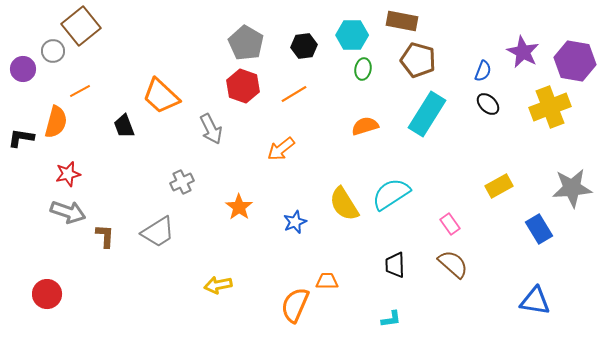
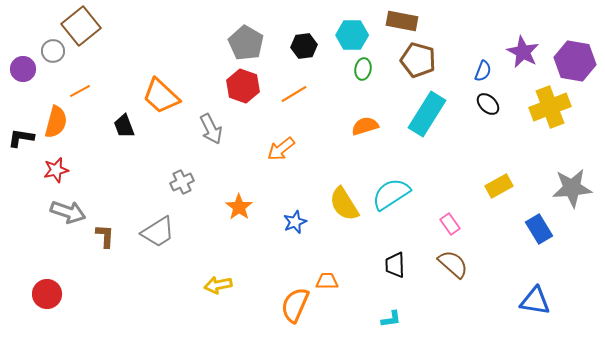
red star at (68, 174): moved 12 px left, 4 px up
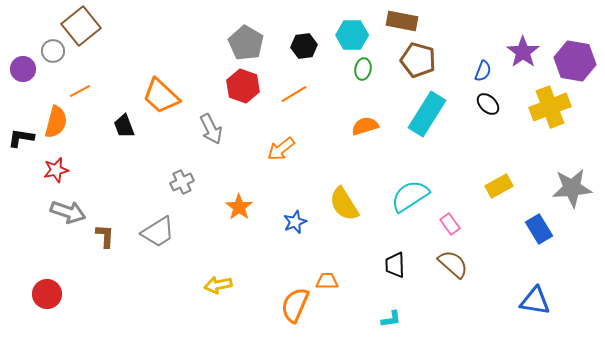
purple star at (523, 52): rotated 8 degrees clockwise
cyan semicircle at (391, 194): moved 19 px right, 2 px down
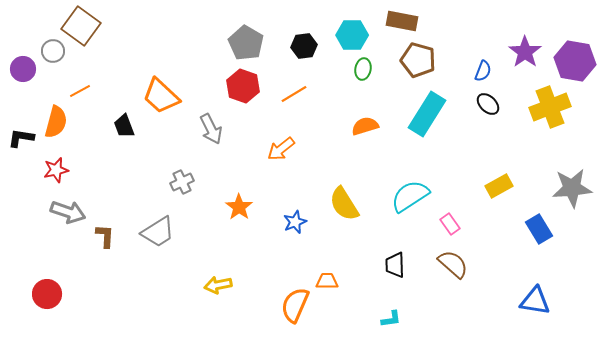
brown square at (81, 26): rotated 15 degrees counterclockwise
purple star at (523, 52): moved 2 px right
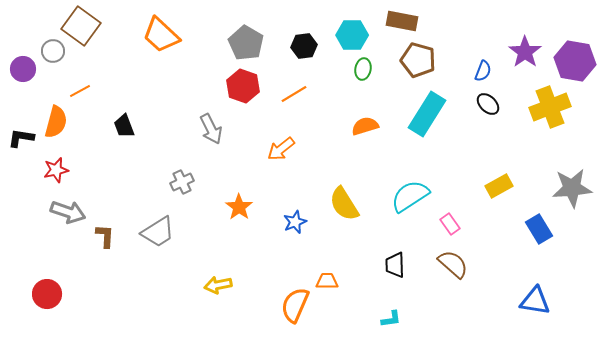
orange trapezoid at (161, 96): moved 61 px up
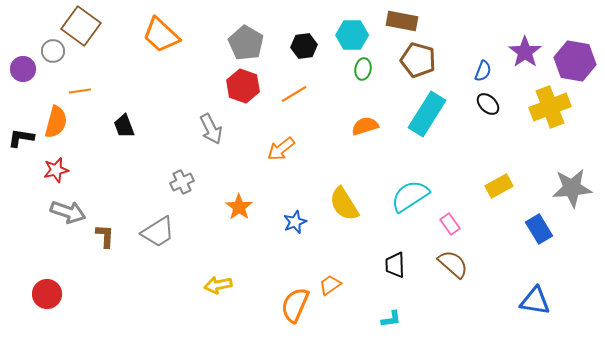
orange line at (80, 91): rotated 20 degrees clockwise
orange trapezoid at (327, 281): moved 3 px right, 4 px down; rotated 35 degrees counterclockwise
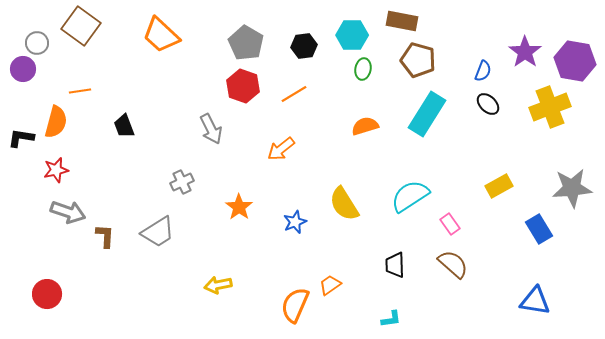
gray circle at (53, 51): moved 16 px left, 8 px up
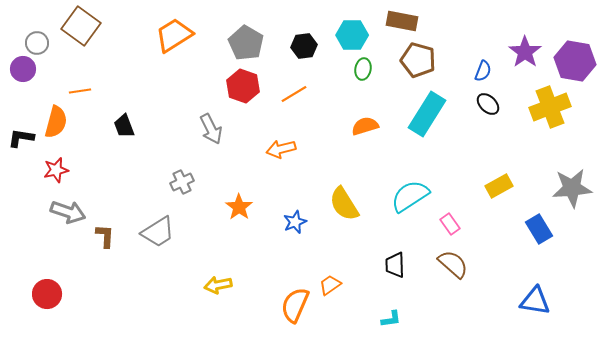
orange trapezoid at (161, 35): moved 13 px right; rotated 105 degrees clockwise
orange arrow at (281, 149): rotated 24 degrees clockwise
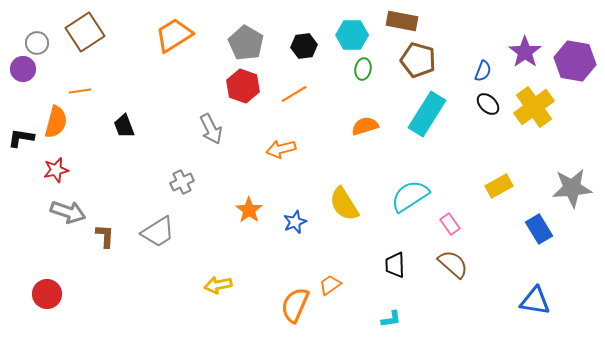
brown square at (81, 26): moved 4 px right, 6 px down; rotated 21 degrees clockwise
yellow cross at (550, 107): moved 16 px left; rotated 15 degrees counterclockwise
orange star at (239, 207): moved 10 px right, 3 px down
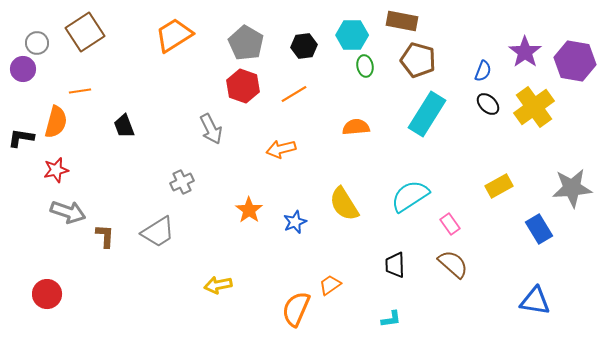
green ellipse at (363, 69): moved 2 px right, 3 px up; rotated 20 degrees counterclockwise
orange semicircle at (365, 126): moved 9 px left, 1 px down; rotated 12 degrees clockwise
orange semicircle at (295, 305): moved 1 px right, 4 px down
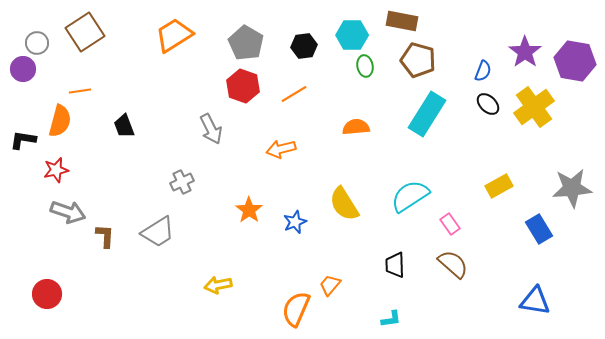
orange semicircle at (56, 122): moved 4 px right, 1 px up
black L-shape at (21, 138): moved 2 px right, 2 px down
orange trapezoid at (330, 285): rotated 15 degrees counterclockwise
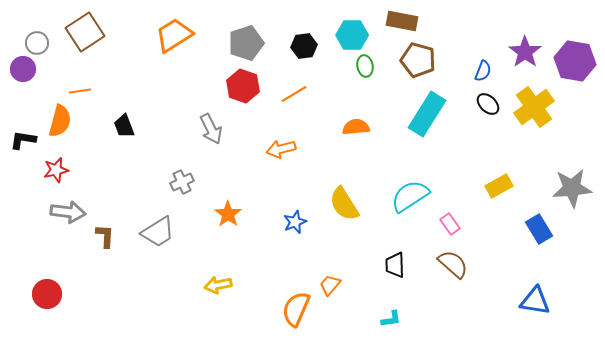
gray pentagon at (246, 43): rotated 24 degrees clockwise
orange star at (249, 210): moved 21 px left, 4 px down
gray arrow at (68, 212): rotated 12 degrees counterclockwise
